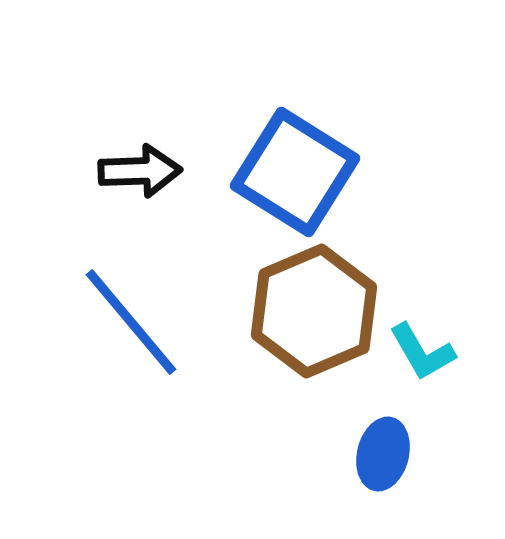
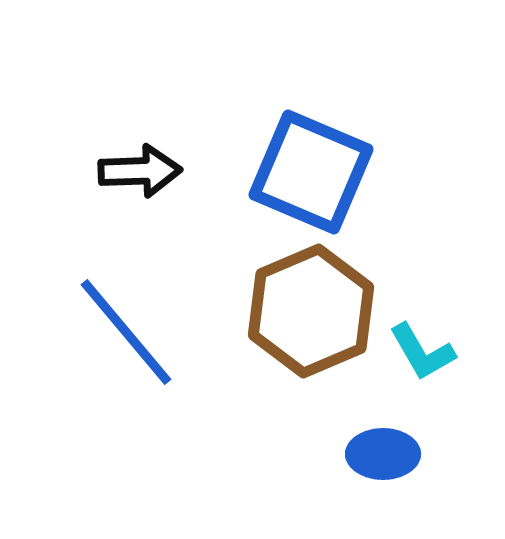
blue square: moved 16 px right; rotated 9 degrees counterclockwise
brown hexagon: moved 3 px left
blue line: moved 5 px left, 10 px down
blue ellipse: rotated 76 degrees clockwise
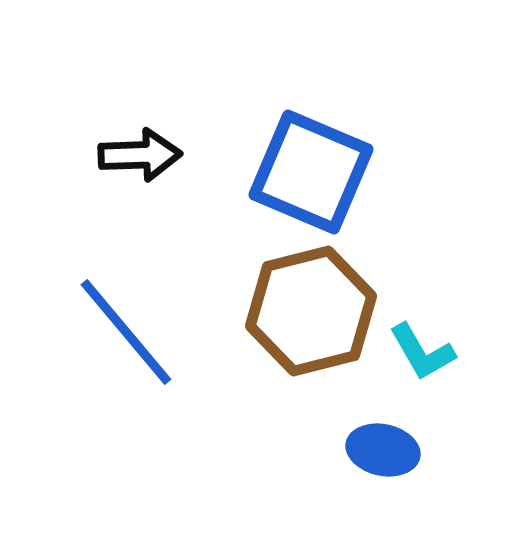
black arrow: moved 16 px up
brown hexagon: rotated 9 degrees clockwise
blue ellipse: moved 4 px up; rotated 12 degrees clockwise
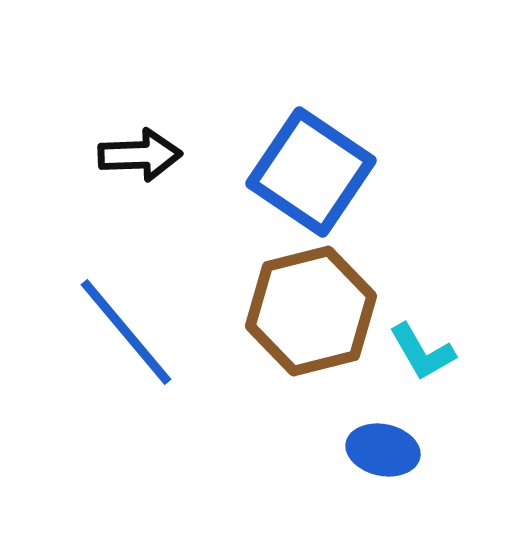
blue square: rotated 11 degrees clockwise
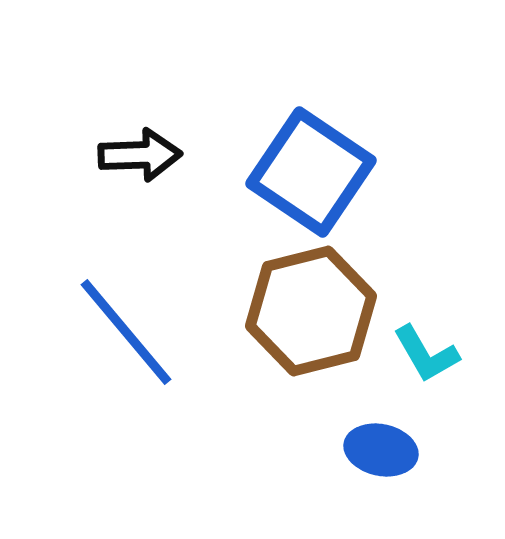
cyan L-shape: moved 4 px right, 2 px down
blue ellipse: moved 2 px left
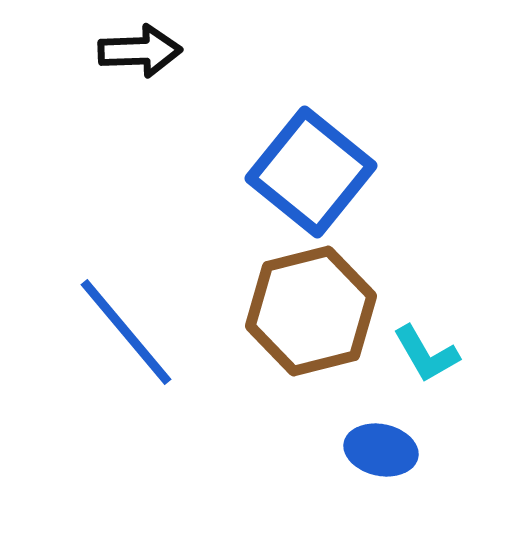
black arrow: moved 104 px up
blue square: rotated 5 degrees clockwise
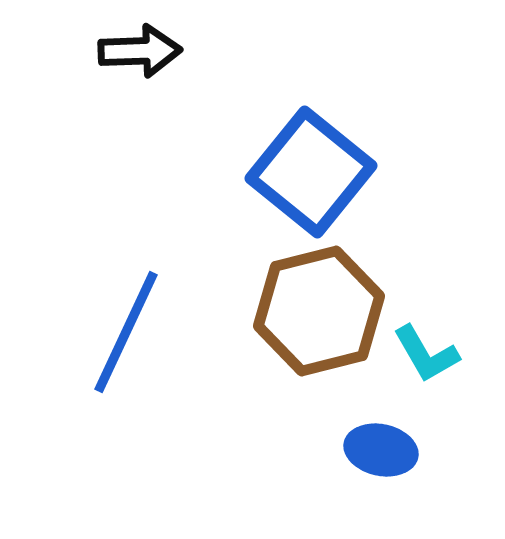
brown hexagon: moved 8 px right
blue line: rotated 65 degrees clockwise
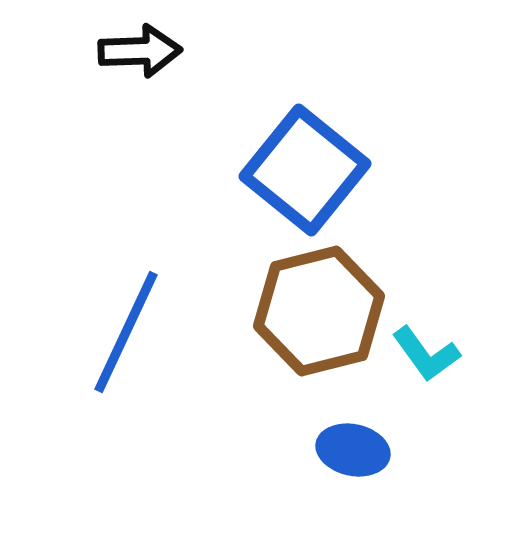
blue square: moved 6 px left, 2 px up
cyan L-shape: rotated 6 degrees counterclockwise
blue ellipse: moved 28 px left
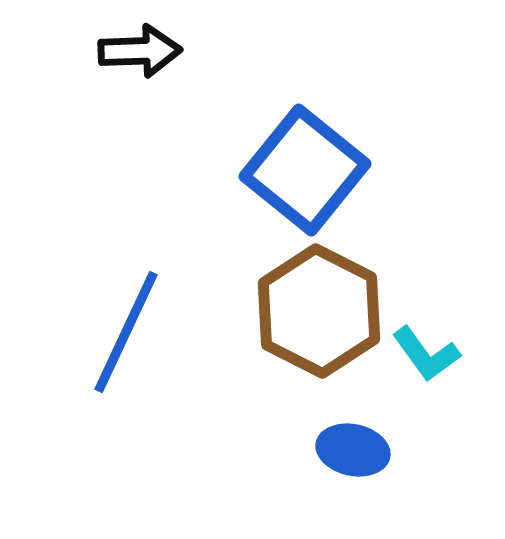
brown hexagon: rotated 19 degrees counterclockwise
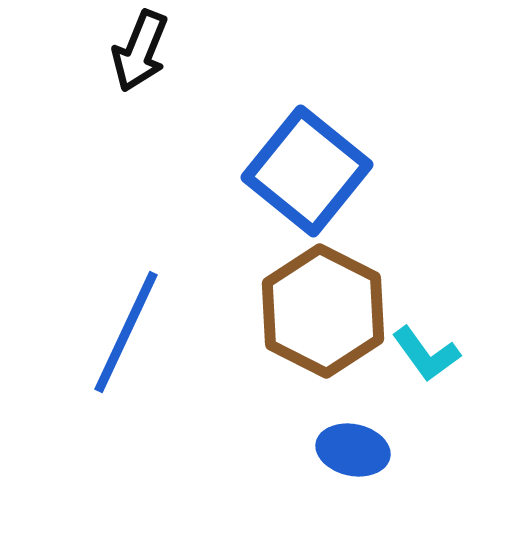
black arrow: rotated 114 degrees clockwise
blue square: moved 2 px right, 1 px down
brown hexagon: moved 4 px right
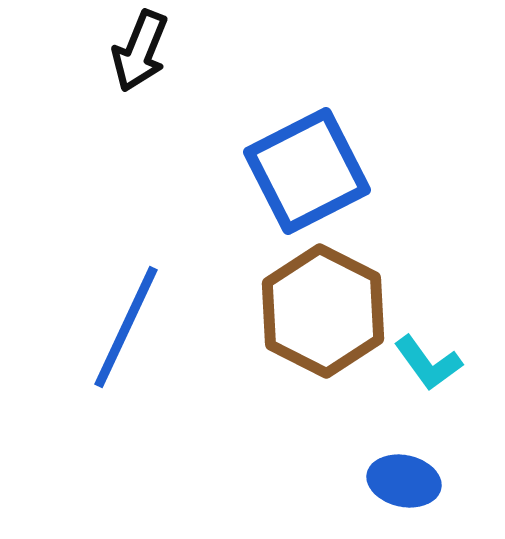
blue square: rotated 24 degrees clockwise
blue line: moved 5 px up
cyan L-shape: moved 2 px right, 9 px down
blue ellipse: moved 51 px right, 31 px down
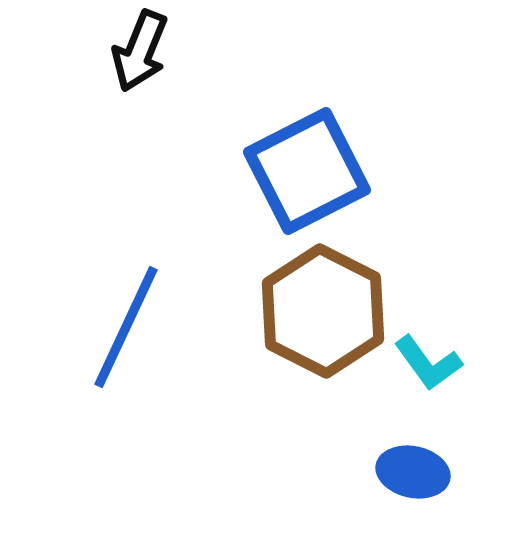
blue ellipse: moved 9 px right, 9 px up
